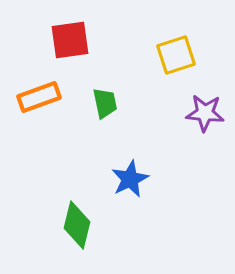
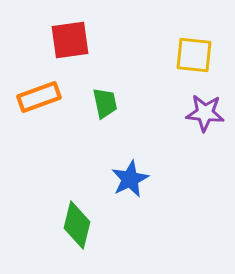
yellow square: moved 18 px right; rotated 24 degrees clockwise
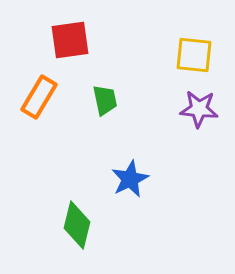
orange rectangle: rotated 39 degrees counterclockwise
green trapezoid: moved 3 px up
purple star: moved 6 px left, 4 px up
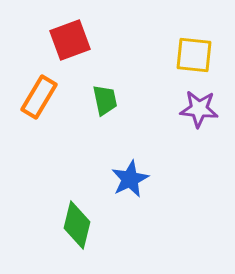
red square: rotated 12 degrees counterclockwise
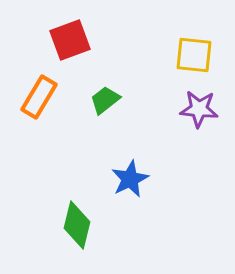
green trapezoid: rotated 116 degrees counterclockwise
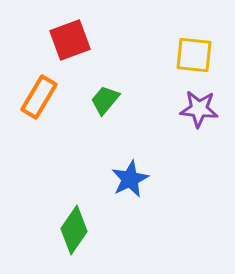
green trapezoid: rotated 12 degrees counterclockwise
green diamond: moved 3 px left, 5 px down; rotated 21 degrees clockwise
